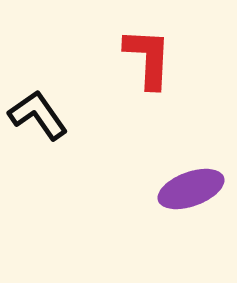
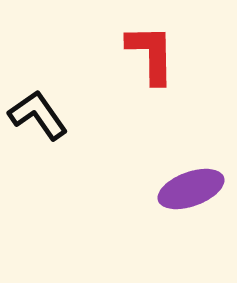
red L-shape: moved 3 px right, 4 px up; rotated 4 degrees counterclockwise
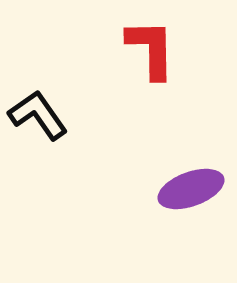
red L-shape: moved 5 px up
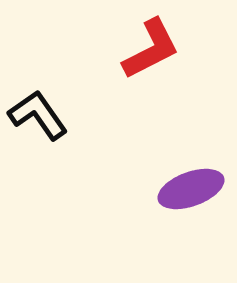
red L-shape: rotated 64 degrees clockwise
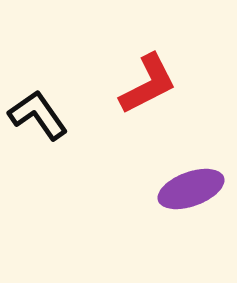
red L-shape: moved 3 px left, 35 px down
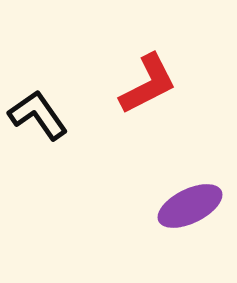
purple ellipse: moved 1 px left, 17 px down; rotated 6 degrees counterclockwise
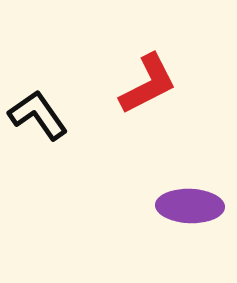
purple ellipse: rotated 28 degrees clockwise
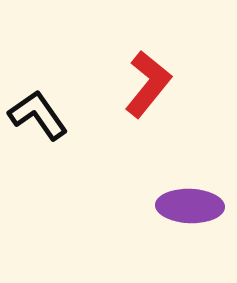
red L-shape: rotated 24 degrees counterclockwise
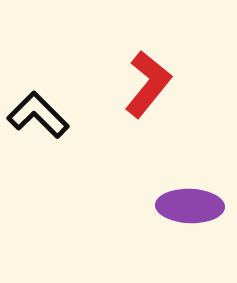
black L-shape: rotated 10 degrees counterclockwise
